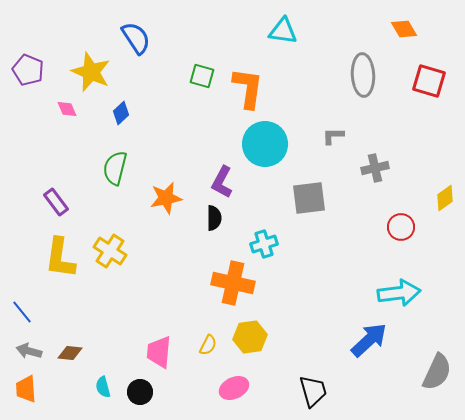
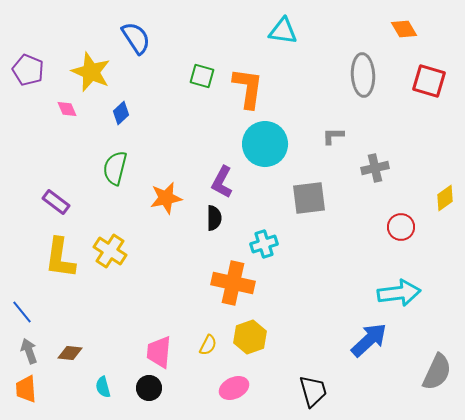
purple rectangle: rotated 16 degrees counterclockwise
yellow hexagon: rotated 12 degrees counterclockwise
gray arrow: rotated 55 degrees clockwise
black circle: moved 9 px right, 4 px up
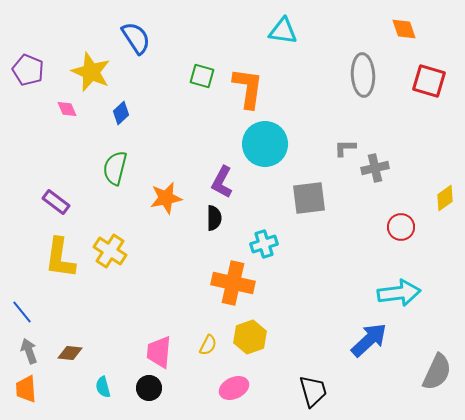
orange diamond: rotated 12 degrees clockwise
gray L-shape: moved 12 px right, 12 px down
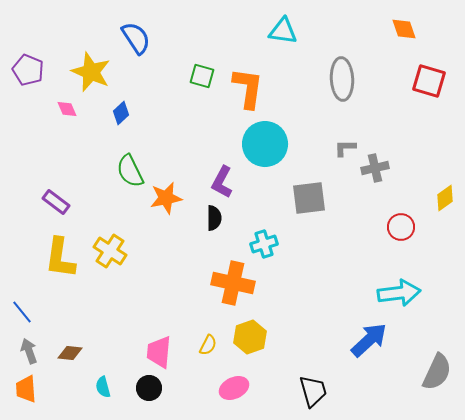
gray ellipse: moved 21 px left, 4 px down
green semicircle: moved 15 px right, 3 px down; rotated 40 degrees counterclockwise
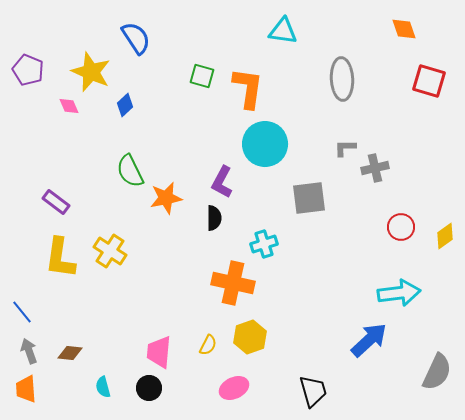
pink diamond: moved 2 px right, 3 px up
blue diamond: moved 4 px right, 8 px up
yellow diamond: moved 38 px down
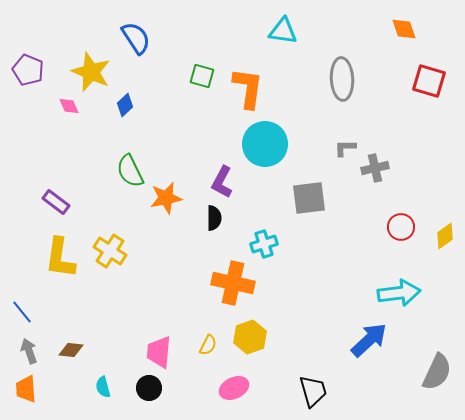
brown diamond: moved 1 px right, 3 px up
